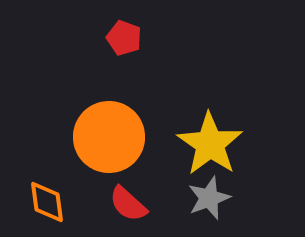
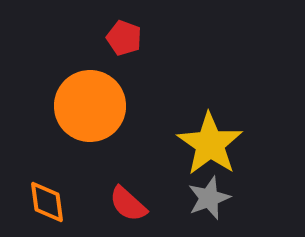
orange circle: moved 19 px left, 31 px up
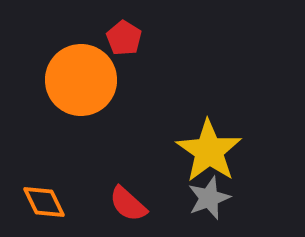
red pentagon: rotated 12 degrees clockwise
orange circle: moved 9 px left, 26 px up
yellow star: moved 1 px left, 7 px down
orange diamond: moved 3 px left; rotated 18 degrees counterclockwise
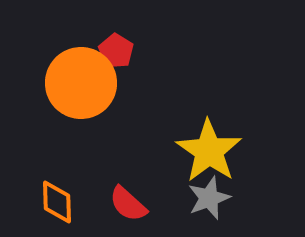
red pentagon: moved 8 px left, 13 px down
orange circle: moved 3 px down
orange diamond: moved 13 px right; rotated 24 degrees clockwise
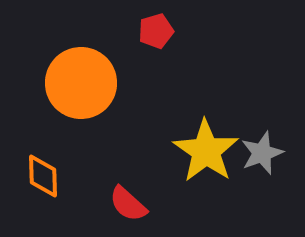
red pentagon: moved 40 px right, 20 px up; rotated 24 degrees clockwise
yellow star: moved 3 px left
gray star: moved 53 px right, 45 px up
orange diamond: moved 14 px left, 26 px up
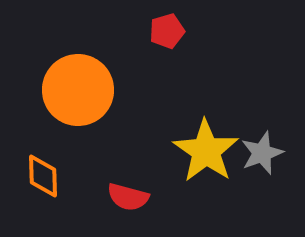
red pentagon: moved 11 px right
orange circle: moved 3 px left, 7 px down
red semicircle: moved 7 px up; rotated 27 degrees counterclockwise
